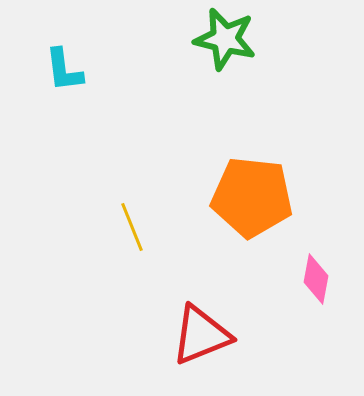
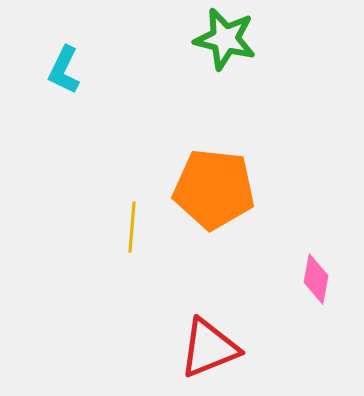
cyan L-shape: rotated 33 degrees clockwise
orange pentagon: moved 38 px left, 8 px up
yellow line: rotated 27 degrees clockwise
red triangle: moved 8 px right, 13 px down
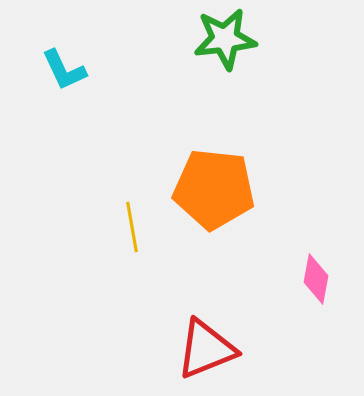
green star: rotated 20 degrees counterclockwise
cyan L-shape: rotated 51 degrees counterclockwise
yellow line: rotated 15 degrees counterclockwise
red triangle: moved 3 px left, 1 px down
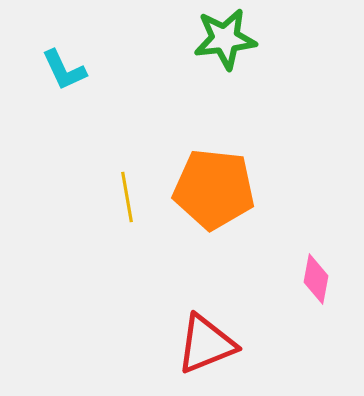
yellow line: moved 5 px left, 30 px up
red triangle: moved 5 px up
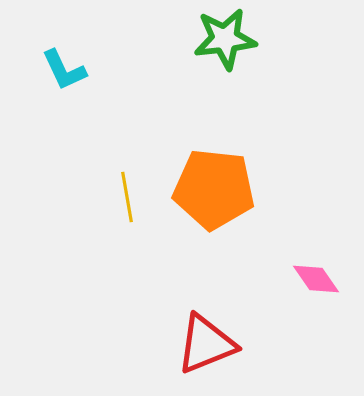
pink diamond: rotated 45 degrees counterclockwise
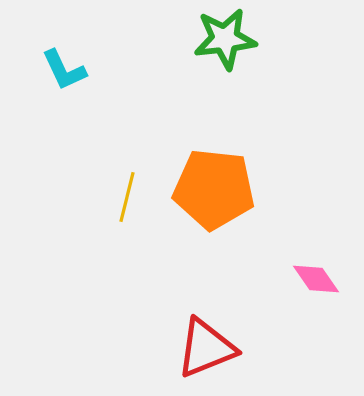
yellow line: rotated 24 degrees clockwise
red triangle: moved 4 px down
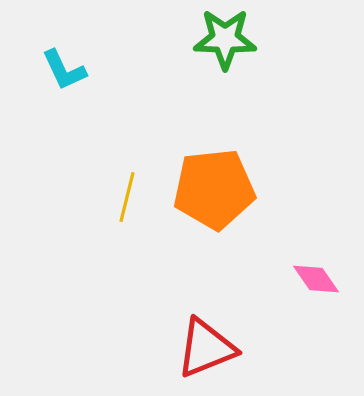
green star: rotated 8 degrees clockwise
orange pentagon: rotated 12 degrees counterclockwise
